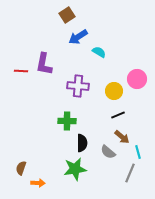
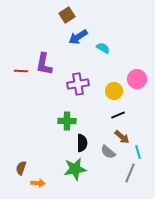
cyan semicircle: moved 4 px right, 4 px up
purple cross: moved 2 px up; rotated 15 degrees counterclockwise
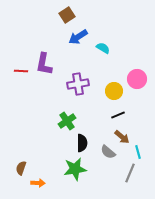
green cross: rotated 36 degrees counterclockwise
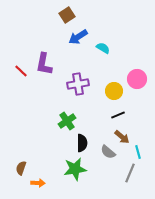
red line: rotated 40 degrees clockwise
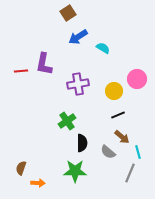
brown square: moved 1 px right, 2 px up
red line: rotated 48 degrees counterclockwise
green star: moved 2 px down; rotated 10 degrees clockwise
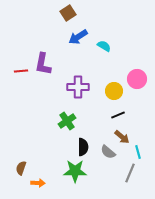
cyan semicircle: moved 1 px right, 2 px up
purple L-shape: moved 1 px left
purple cross: moved 3 px down; rotated 10 degrees clockwise
black semicircle: moved 1 px right, 4 px down
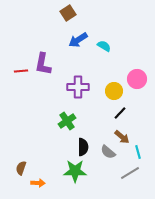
blue arrow: moved 3 px down
black line: moved 2 px right, 2 px up; rotated 24 degrees counterclockwise
gray line: rotated 36 degrees clockwise
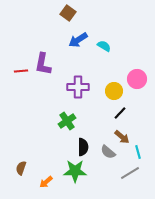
brown square: rotated 21 degrees counterclockwise
orange arrow: moved 8 px right, 1 px up; rotated 136 degrees clockwise
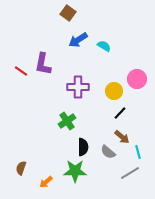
red line: rotated 40 degrees clockwise
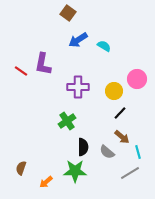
gray semicircle: moved 1 px left
